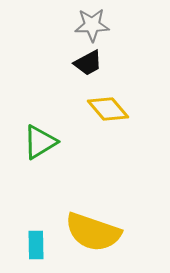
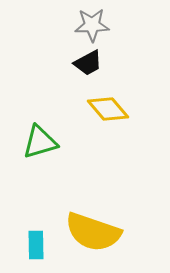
green triangle: rotated 15 degrees clockwise
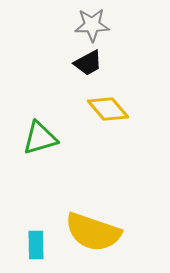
green triangle: moved 4 px up
